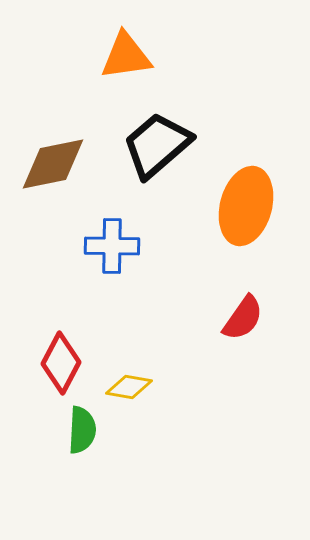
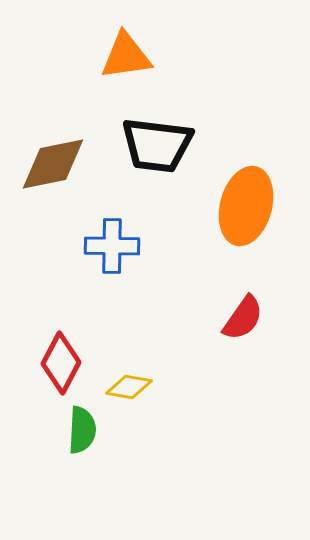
black trapezoid: rotated 132 degrees counterclockwise
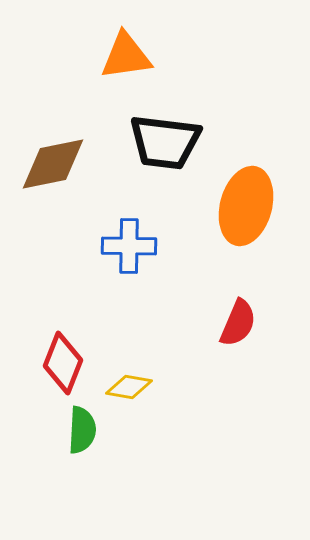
black trapezoid: moved 8 px right, 3 px up
blue cross: moved 17 px right
red semicircle: moved 5 px left, 5 px down; rotated 12 degrees counterclockwise
red diamond: moved 2 px right; rotated 6 degrees counterclockwise
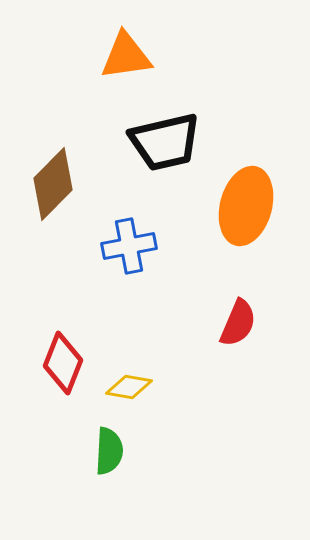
black trapezoid: rotated 20 degrees counterclockwise
brown diamond: moved 20 px down; rotated 34 degrees counterclockwise
blue cross: rotated 12 degrees counterclockwise
green semicircle: moved 27 px right, 21 px down
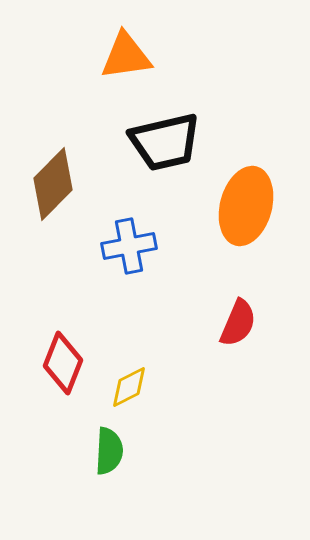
yellow diamond: rotated 36 degrees counterclockwise
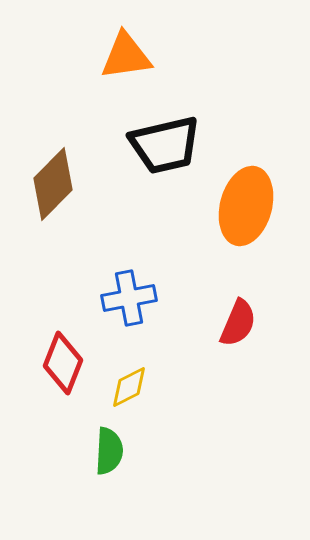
black trapezoid: moved 3 px down
blue cross: moved 52 px down
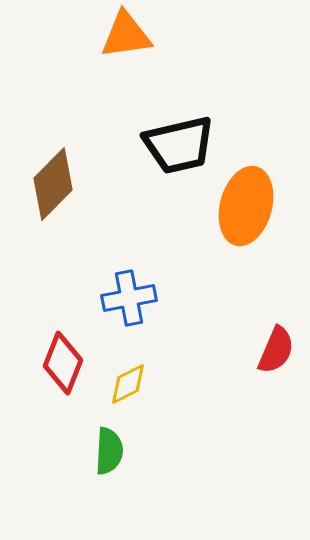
orange triangle: moved 21 px up
black trapezoid: moved 14 px right
red semicircle: moved 38 px right, 27 px down
yellow diamond: moved 1 px left, 3 px up
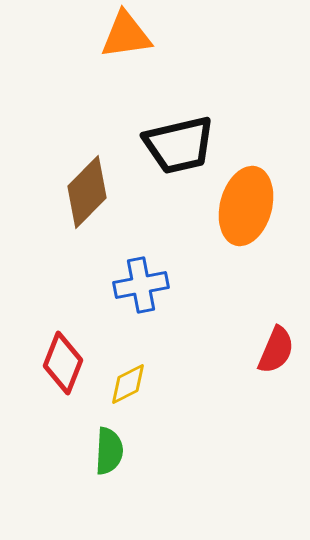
brown diamond: moved 34 px right, 8 px down
blue cross: moved 12 px right, 13 px up
